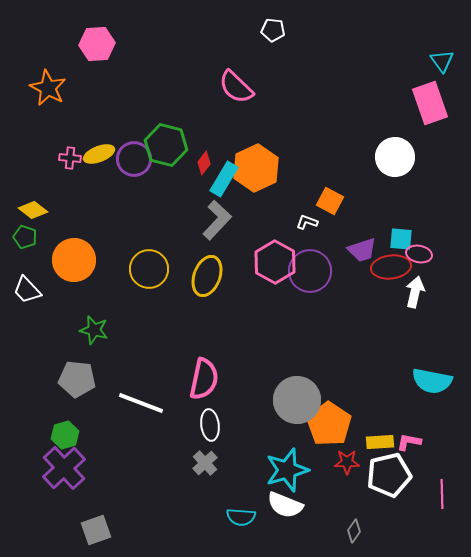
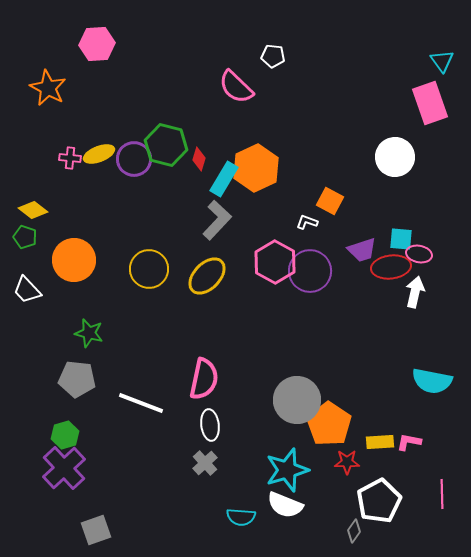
white pentagon at (273, 30): moved 26 px down
red diamond at (204, 163): moved 5 px left, 4 px up; rotated 20 degrees counterclockwise
yellow ellipse at (207, 276): rotated 24 degrees clockwise
green star at (94, 330): moved 5 px left, 3 px down
white pentagon at (389, 475): moved 10 px left, 26 px down; rotated 15 degrees counterclockwise
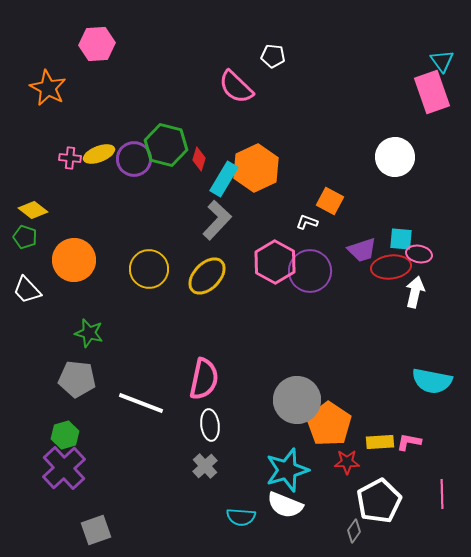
pink rectangle at (430, 103): moved 2 px right, 11 px up
gray cross at (205, 463): moved 3 px down
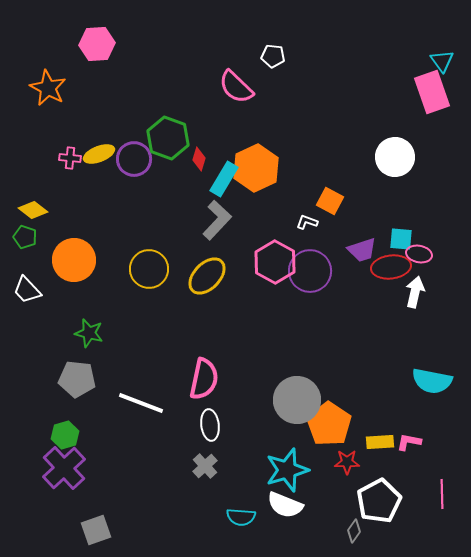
green hexagon at (166, 145): moved 2 px right, 7 px up; rotated 6 degrees clockwise
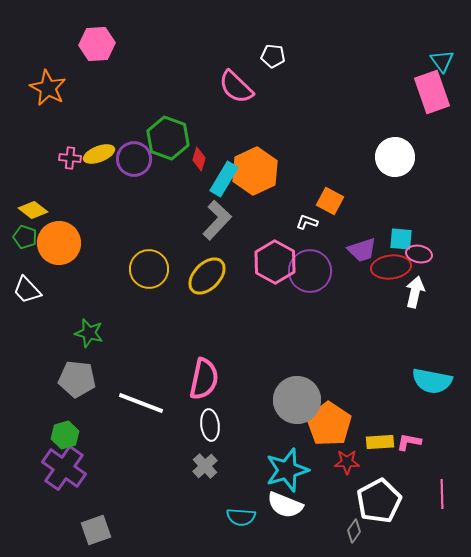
orange hexagon at (256, 168): moved 1 px left, 3 px down
orange circle at (74, 260): moved 15 px left, 17 px up
purple cross at (64, 468): rotated 12 degrees counterclockwise
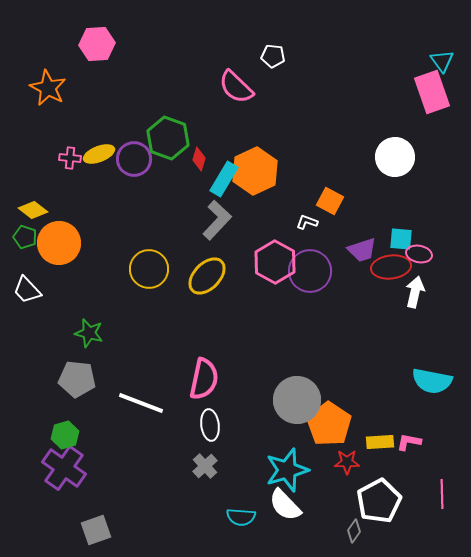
white semicircle at (285, 505): rotated 24 degrees clockwise
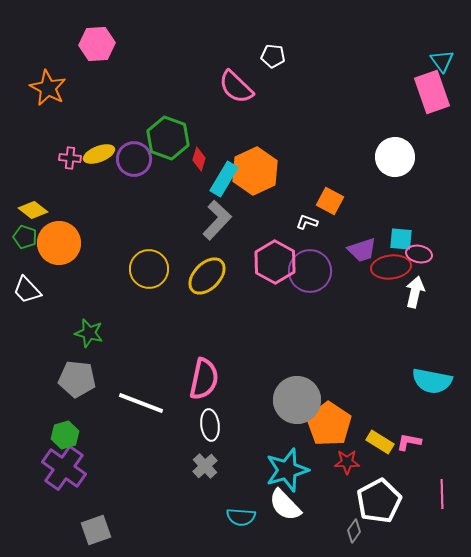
yellow rectangle at (380, 442): rotated 36 degrees clockwise
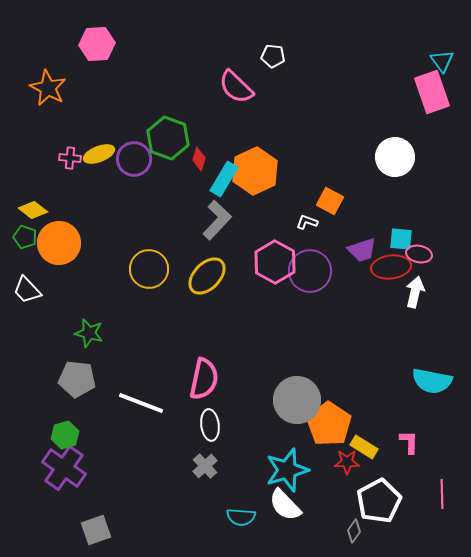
yellow rectangle at (380, 442): moved 16 px left, 5 px down
pink L-shape at (409, 442): rotated 80 degrees clockwise
